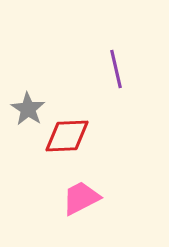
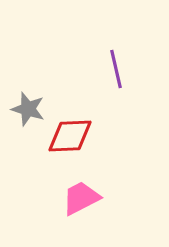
gray star: rotated 16 degrees counterclockwise
red diamond: moved 3 px right
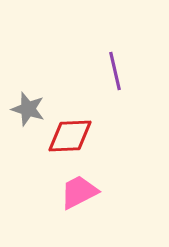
purple line: moved 1 px left, 2 px down
pink trapezoid: moved 2 px left, 6 px up
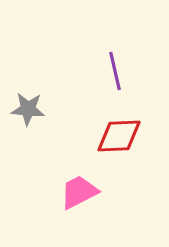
gray star: rotated 12 degrees counterclockwise
red diamond: moved 49 px right
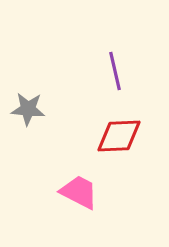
pink trapezoid: rotated 54 degrees clockwise
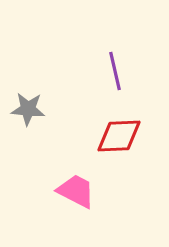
pink trapezoid: moved 3 px left, 1 px up
